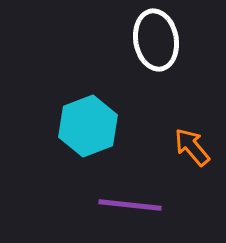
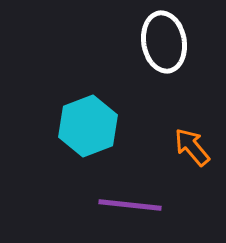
white ellipse: moved 8 px right, 2 px down
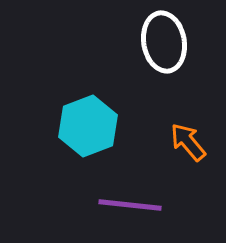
orange arrow: moved 4 px left, 5 px up
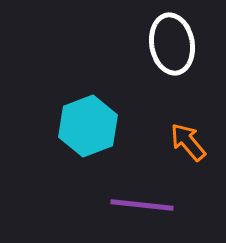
white ellipse: moved 8 px right, 2 px down
purple line: moved 12 px right
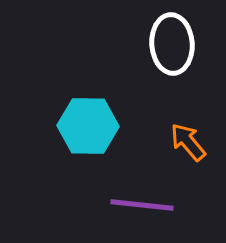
white ellipse: rotated 6 degrees clockwise
cyan hexagon: rotated 22 degrees clockwise
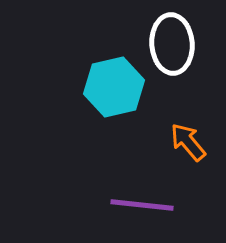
cyan hexagon: moved 26 px right, 39 px up; rotated 14 degrees counterclockwise
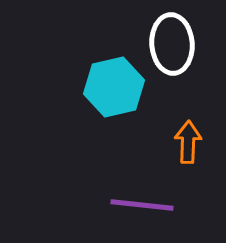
orange arrow: rotated 42 degrees clockwise
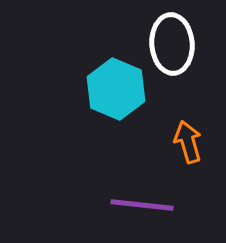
cyan hexagon: moved 2 px right, 2 px down; rotated 24 degrees counterclockwise
orange arrow: rotated 18 degrees counterclockwise
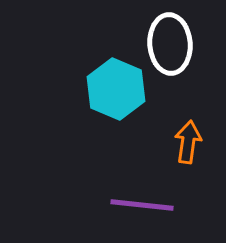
white ellipse: moved 2 px left
orange arrow: rotated 24 degrees clockwise
